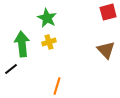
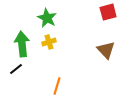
black line: moved 5 px right
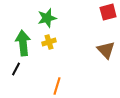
green star: rotated 30 degrees clockwise
green arrow: moved 1 px right, 1 px up
black line: rotated 24 degrees counterclockwise
